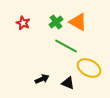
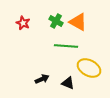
green cross: moved 1 px up; rotated 24 degrees counterclockwise
green line: rotated 25 degrees counterclockwise
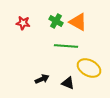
red star: rotated 16 degrees counterclockwise
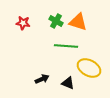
orange triangle: rotated 12 degrees counterclockwise
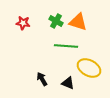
black arrow: rotated 96 degrees counterclockwise
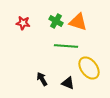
yellow ellipse: rotated 25 degrees clockwise
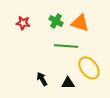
orange triangle: moved 2 px right, 1 px down
black triangle: rotated 24 degrees counterclockwise
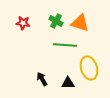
green line: moved 1 px left, 1 px up
yellow ellipse: rotated 20 degrees clockwise
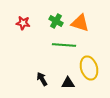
green line: moved 1 px left
